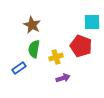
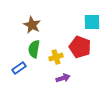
red pentagon: moved 1 px left, 1 px down
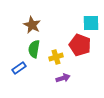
cyan square: moved 1 px left, 1 px down
red pentagon: moved 2 px up
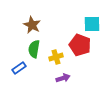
cyan square: moved 1 px right, 1 px down
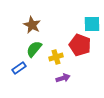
green semicircle: rotated 30 degrees clockwise
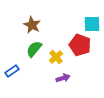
yellow cross: rotated 24 degrees counterclockwise
blue rectangle: moved 7 px left, 3 px down
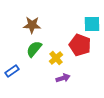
brown star: rotated 24 degrees counterclockwise
yellow cross: moved 1 px down
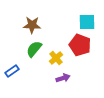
cyan square: moved 5 px left, 2 px up
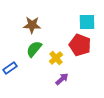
blue rectangle: moved 2 px left, 3 px up
purple arrow: moved 1 px left, 1 px down; rotated 24 degrees counterclockwise
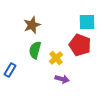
brown star: rotated 24 degrees counterclockwise
green semicircle: moved 1 px right, 1 px down; rotated 24 degrees counterclockwise
blue rectangle: moved 2 px down; rotated 24 degrees counterclockwise
purple arrow: rotated 56 degrees clockwise
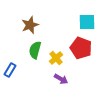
brown star: moved 2 px left
red pentagon: moved 1 px right, 3 px down
purple arrow: moved 1 px left; rotated 16 degrees clockwise
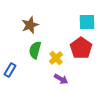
red pentagon: rotated 15 degrees clockwise
